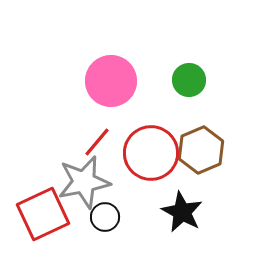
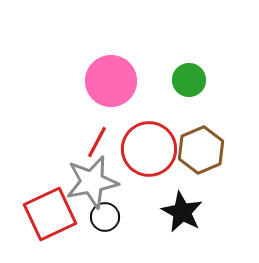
red line: rotated 12 degrees counterclockwise
red circle: moved 2 px left, 4 px up
gray star: moved 8 px right
red square: moved 7 px right
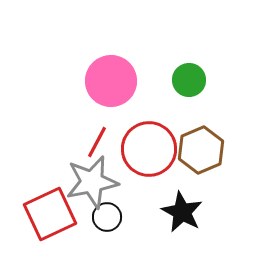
black circle: moved 2 px right
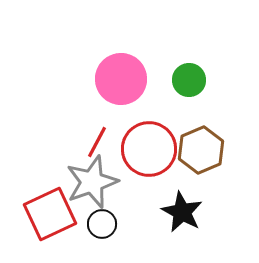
pink circle: moved 10 px right, 2 px up
gray star: rotated 8 degrees counterclockwise
black circle: moved 5 px left, 7 px down
